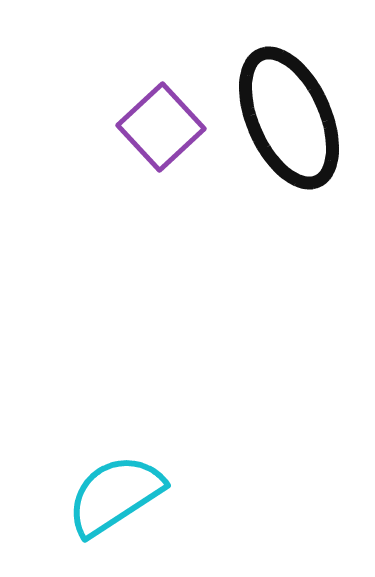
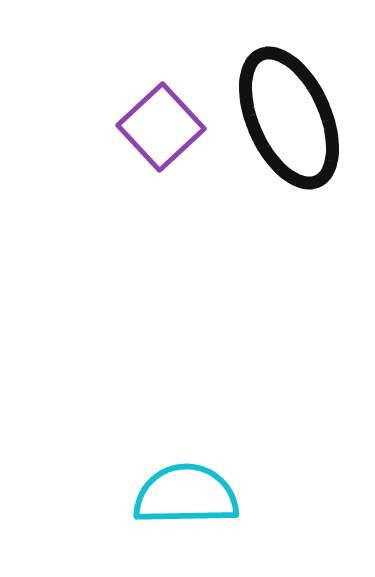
cyan semicircle: moved 71 px right; rotated 32 degrees clockwise
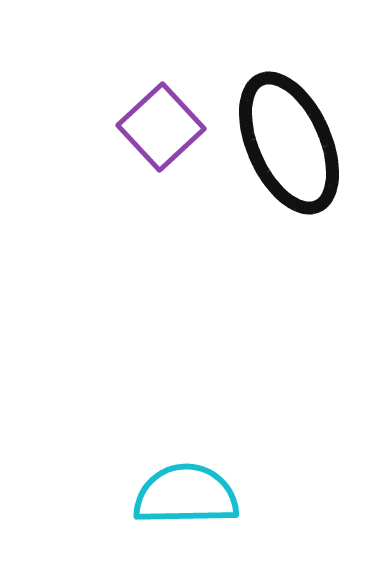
black ellipse: moved 25 px down
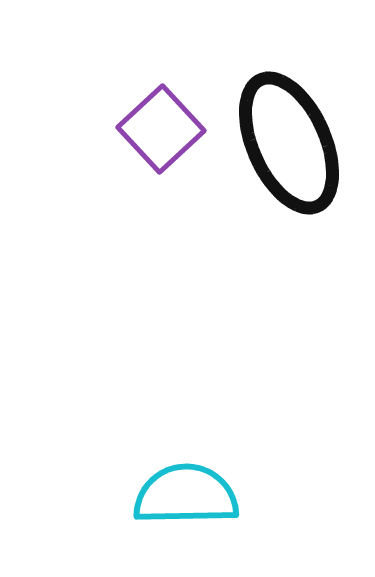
purple square: moved 2 px down
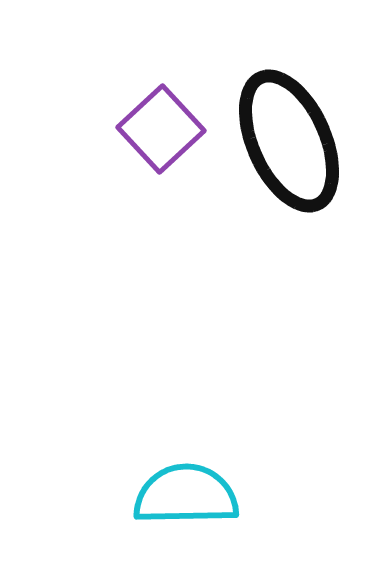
black ellipse: moved 2 px up
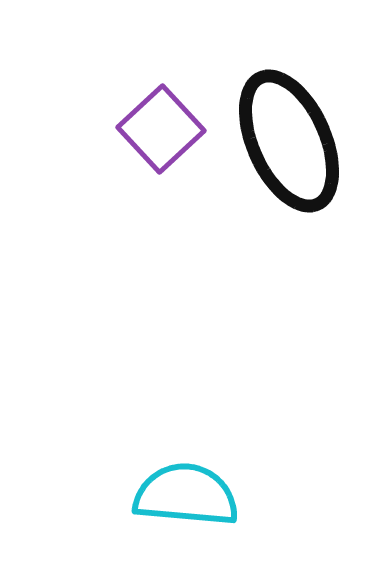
cyan semicircle: rotated 6 degrees clockwise
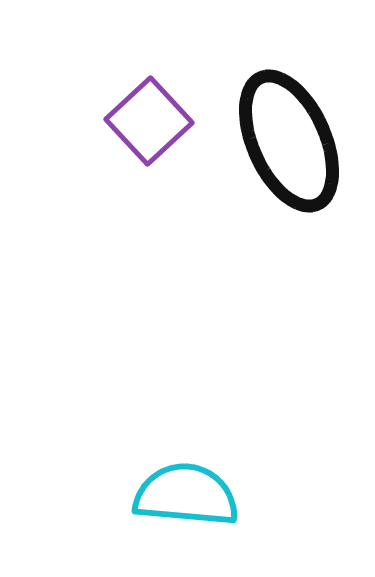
purple square: moved 12 px left, 8 px up
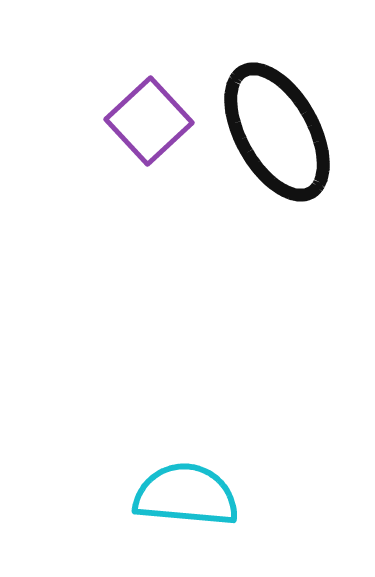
black ellipse: moved 12 px left, 9 px up; rotated 5 degrees counterclockwise
